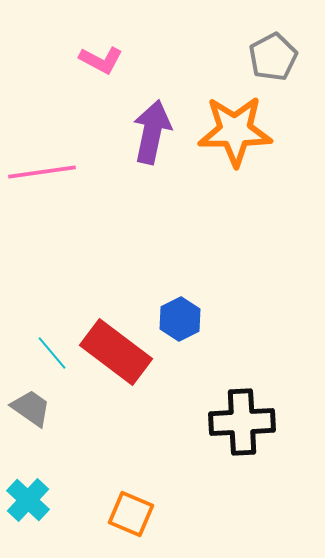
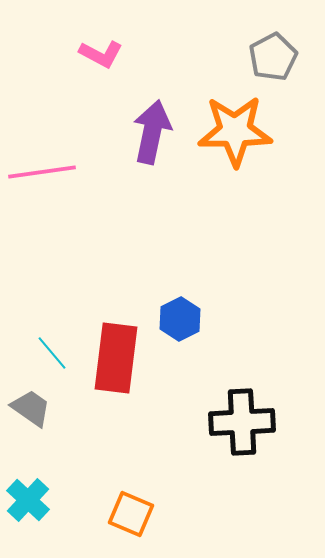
pink L-shape: moved 6 px up
red rectangle: moved 6 px down; rotated 60 degrees clockwise
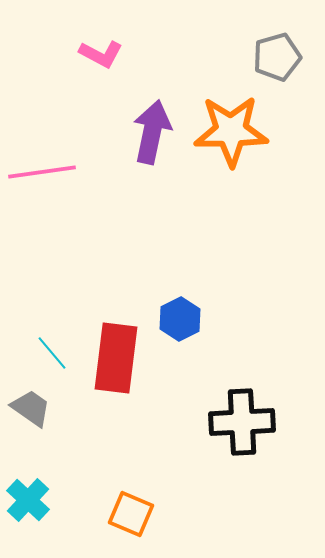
gray pentagon: moved 4 px right; rotated 12 degrees clockwise
orange star: moved 4 px left
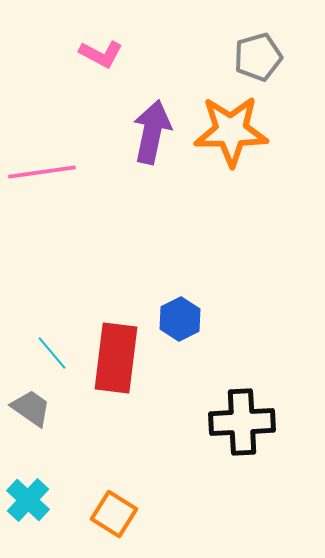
gray pentagon: moved 19 px left
orange square: moved 17 px left; rotated 9 degrees clockwise
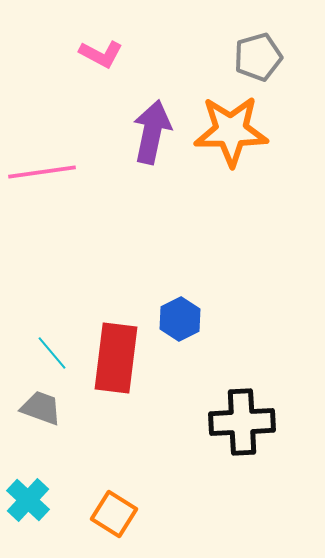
gray trapezoid: moved 10 px right; rotated 15 degrees counterclockwise
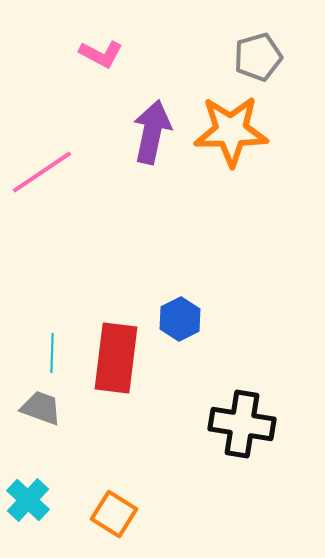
pink line: rotated 26 degrees counterclockwise
cyan line: rotated 42 degrees clockwise
black cross: moved 2 px down; rotated 12 degrees clockwise
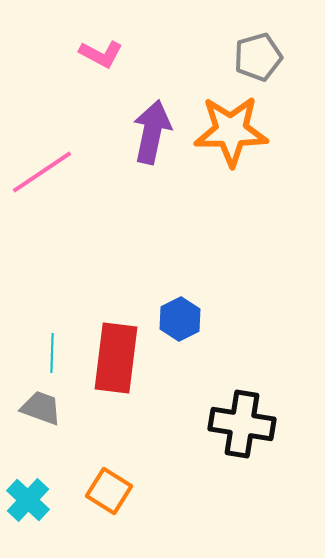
orange square: moved 5 px left, 23 px up
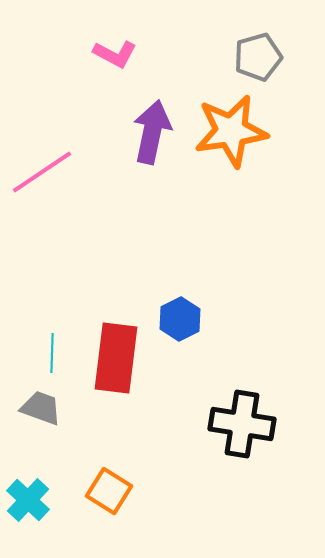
pink L-shape: moved 14 px right
orange star: rotated 8 degrees counterclockwise
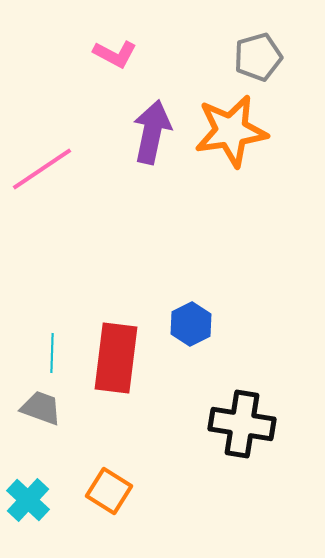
pink line: moved 3 px up
blue hexagon: moved 11 px right, 5 px down
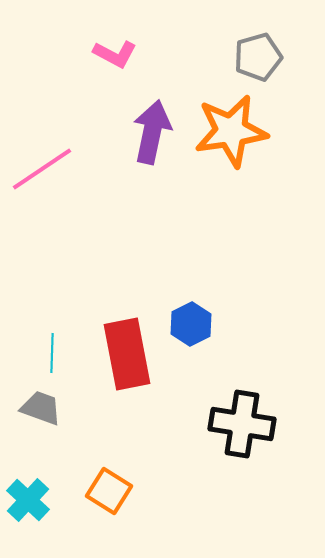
red rectangle: moved 11 px right, 4 px up; rotated 18 degrees counterclockwise
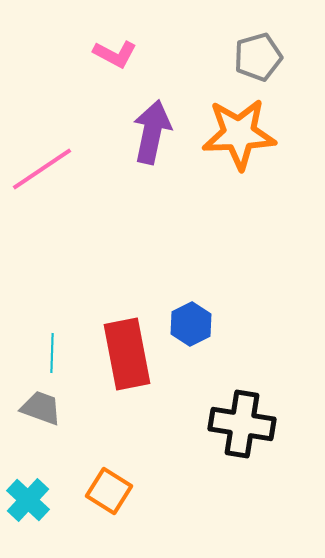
orange star: moved 8 px right, 3 px down; rotated 6 degrees clockwise
